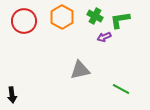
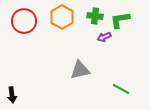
green cross: rotated 21 degrees counterclockwise
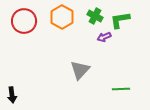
green cross: rotated 21 degrees clockwise
gray triangle: rotated 35 degrees counterclockwise
green line: rotated 30 degrees counterclockwise
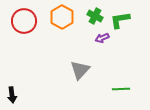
purple arrow: moved 2 px left, 1 px down
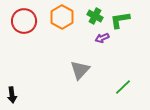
green line: moved 2 px right, 2 px up; rotated 42 degrees counterclockwise
